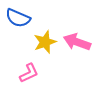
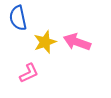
blue semicircle: rotated 55 degrees clockwise
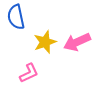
blue semicircle: moved 2 px left, 1 px up
pink arrow: rotated 44 degrees counterclockwise
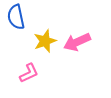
yellow star: moved 1 px up
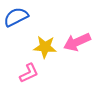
blue semicircle: rotated 75 degrees clockwise
yellow star: moved 6 px down; rotated 25 degrees clockwise
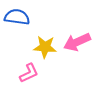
blue semicircle: moved 1 px right; rotated 35 degrees clockwise
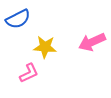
blue semicircle: moved 1 px right, 2 px down; rotated 145 degrees clockwise
pink arrow: moved 15 px right
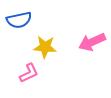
blue semicircle: moved 1 px right, 1 px down; rotated 15 degrees clockwise
